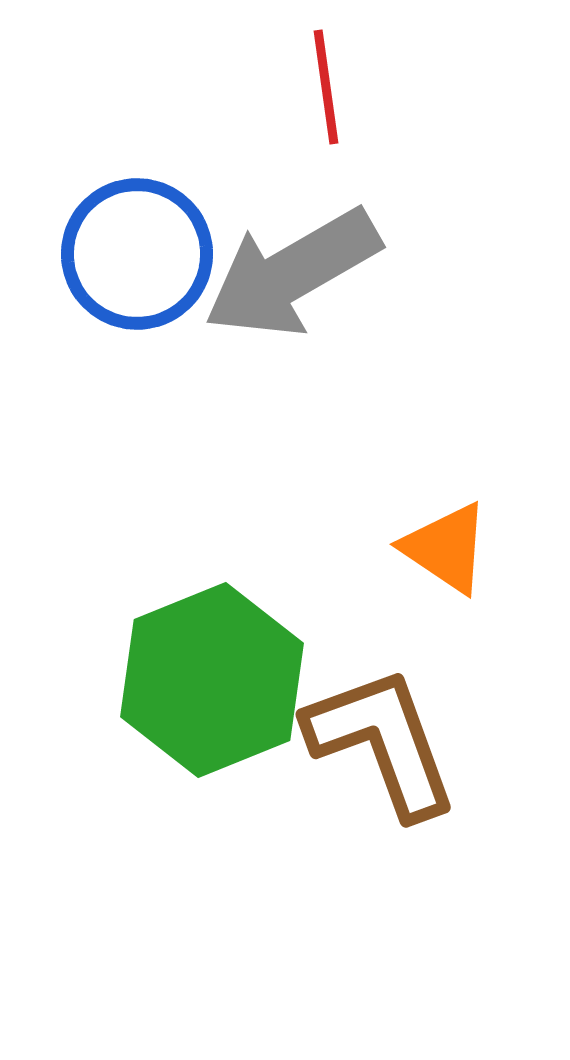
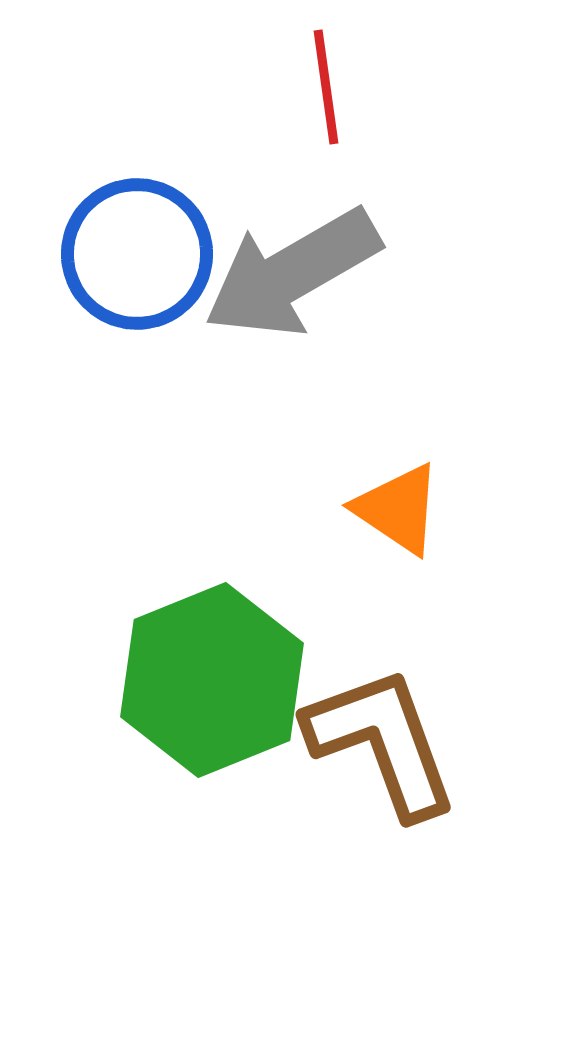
orange triangle: moved 48 px left, 39 px up
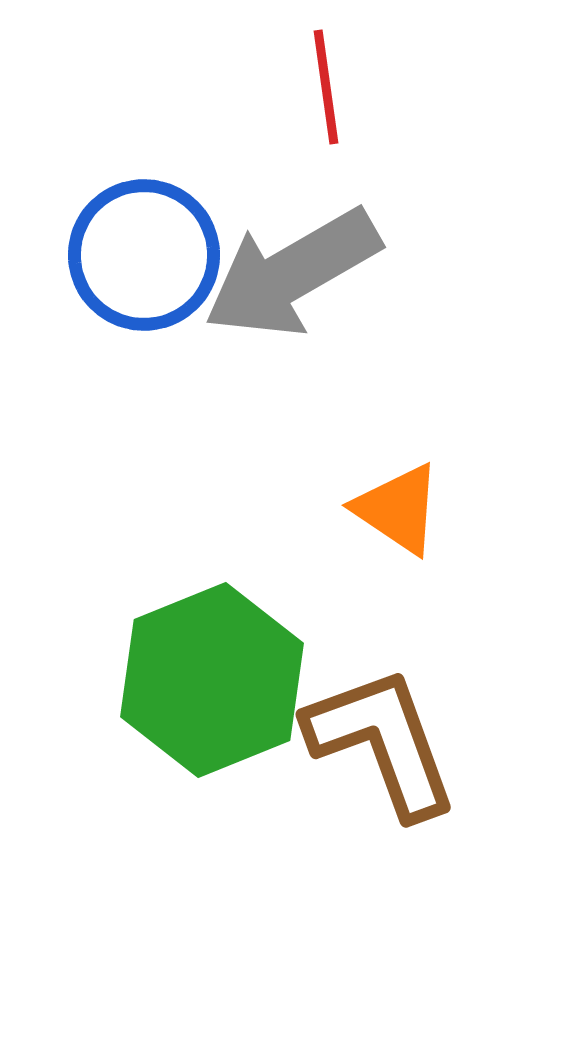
blue circle: moved 7 px right, 1 px down
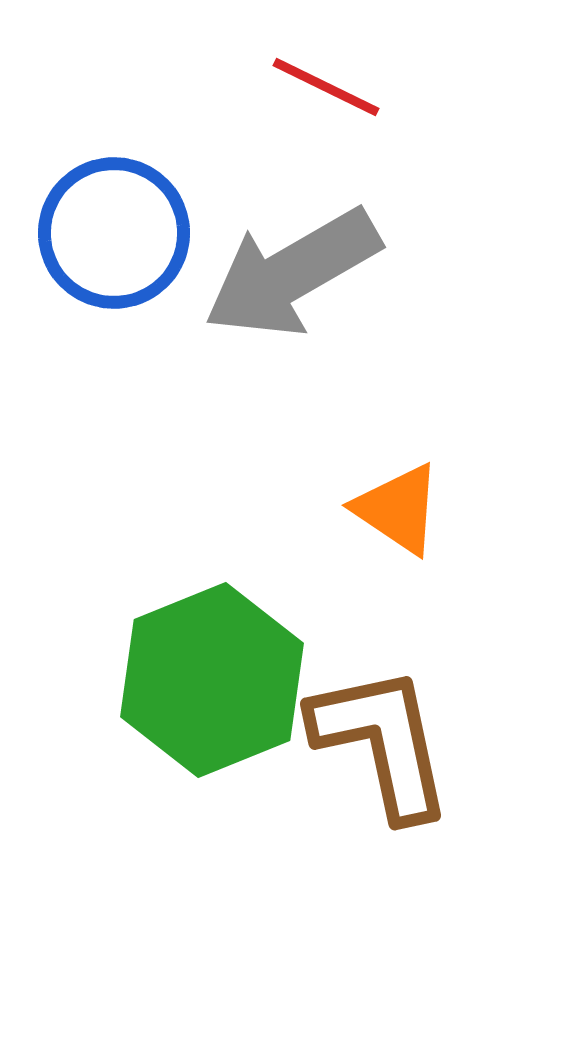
red line: rotated 56 degrees counterclockwise
blue circle: moved 30 px left, 22 px up
brown L-shape: rotated 8 degrees clockwise
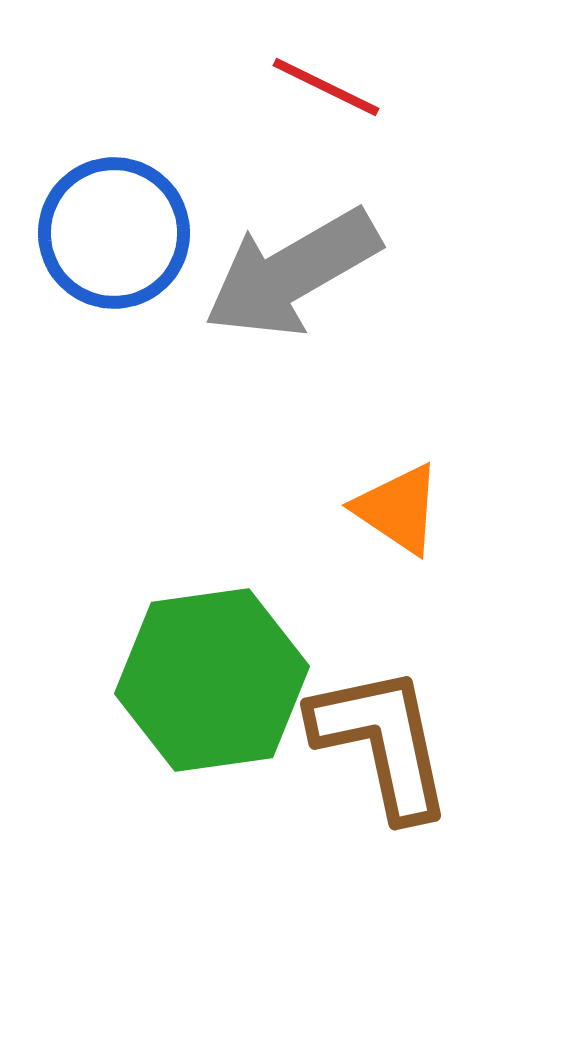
green hexagon: rotated 14 degrees clockwise
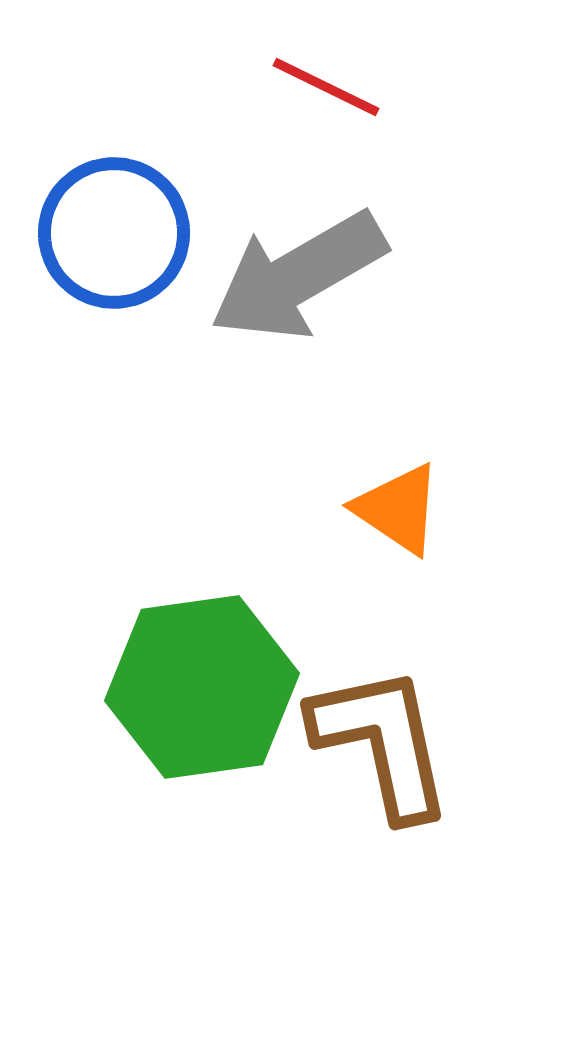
gray arrow: moved 6 px right, 3 px down
green hexagon: moved 10 px left, 7 px down
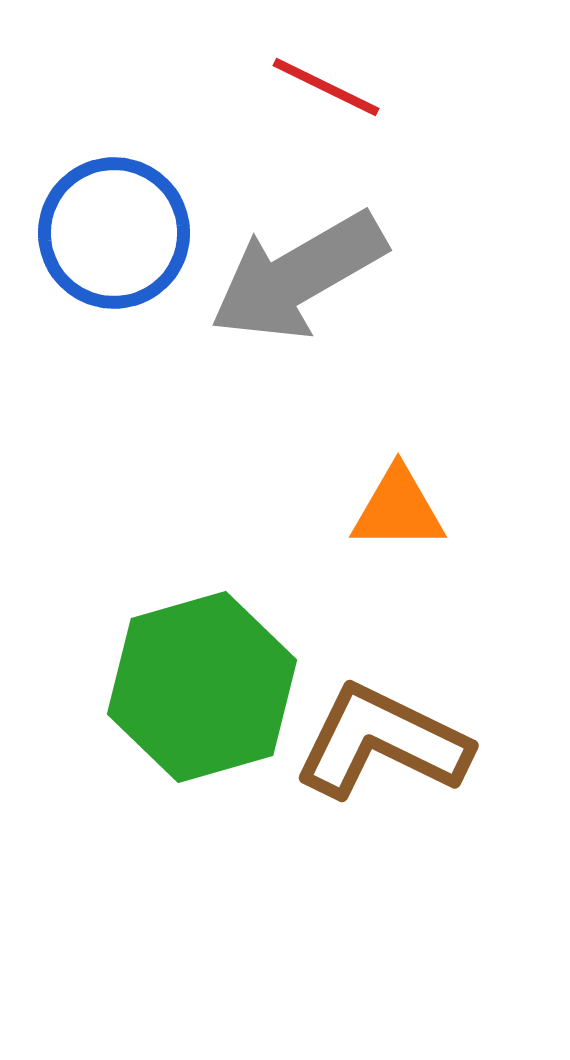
orange triangle: rotated 34 degrees counterclockwise
green hexagon: rotated 8 degrees counterclockwise
brown L-shape: rotated 52 degrees counterclockwise
